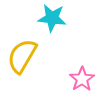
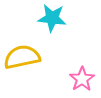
yellow semicircle: moved 1 px down; rotated 48 degrees clockwise
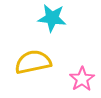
yellow semicircle: moved 11 px right, 5 px down
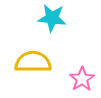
yellow semicircle: rotated 12 degrees clockwise
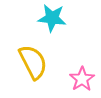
yellow semicircle: rotated 63 degrees clockwise
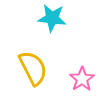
yellow semicircle: moved 6 px down
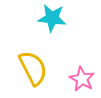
pink star: rotated 10 degrees counterclockwise
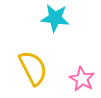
cyan star: moved 3 px right
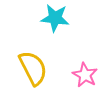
pink star: moved 3 px right, 4 px up
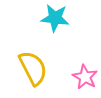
pink star: moved 2 px down
